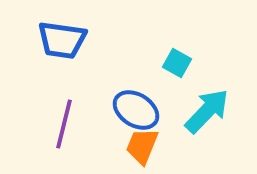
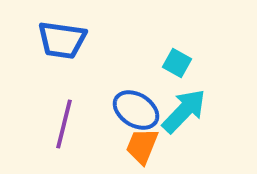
cyan arrow: moved 23 px left
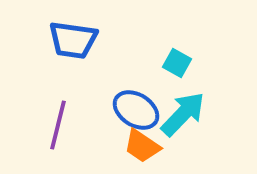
blue trapezoid: moved 11 px right
cyan arrow: moved 1 px left, 3 px down
purple line: moved 6 px left, 1 px down
orange trapezoid: rotated 78 degrees counterclockwise
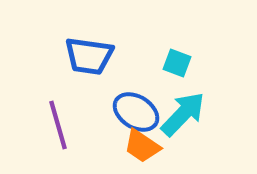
blue trapezoid: moved 16 px right, 16 px down
cyan square: rotated 8 degrees counterclockwise
blue ellipse: moved 2 px down
purple line: rotated 30 degrees counterclockwise
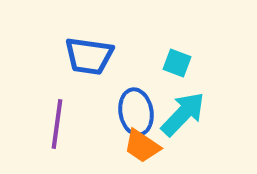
blue ellipse: rotated 48 degrees clockwise
purple line: moved 1 px left, 1 px up; rotated 24 degrees clockwise
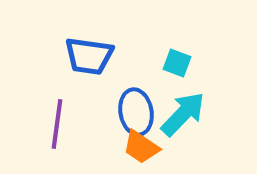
orange trapezoid: moved 1 px left, 1 px down
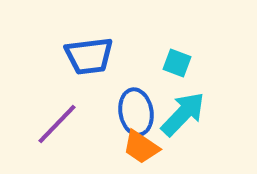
blue trapezoid: rotated 15 degrees counterclockwise
purple line: rotated 36 degrees clockwise
